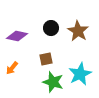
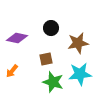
brown star: moved 12 px down; rotated 30 degrees clockwise
purple diamond: moved 2 px down
orange arrow: moved 3 px down
cyan star: rotated 20 degrees clockwise
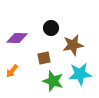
purple diamond: rotated 10 degrees counterclockwise
brown star: moved 5 px left, 2 px down
brown square: moved 2 px left, 1 px up
green star: moved 1 px up
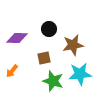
black circle: moved 2 px left, 1 px down
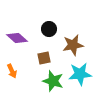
purple diamond: rotated 40 degrees clockwise
orange arrow: rotated 64 degrees counterclockwise
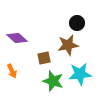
black circle: moved 28 px right, 6 px up
brown star: moved 5 px left
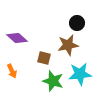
brown square: rotated 24 degrees clockwise
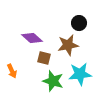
black circle: moved 2 px right
purple diamond: moved 15 px right
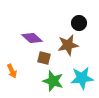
cyan star: moved 2 px right, 4 px down
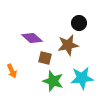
brown square: moved 1 px right
